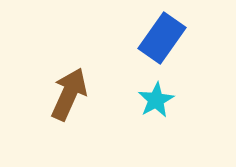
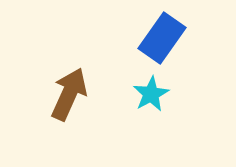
cyan star: moved 5 px left, 6 px up
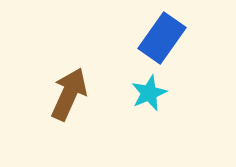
cyan star: moved 2 px left, 1 px up; rotated 6 degrees clockwise
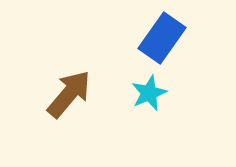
brown arrow: rotated 16 degrees clockwise
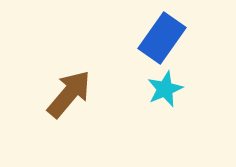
cyan star: moved 16 px right, 4 px up
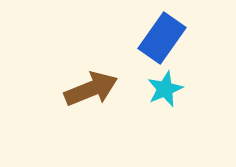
brown arrow: moved 22 px right, 5 px up; rotated 28 degrees clockwise
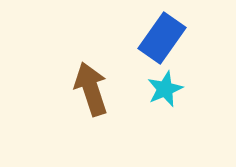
brown arrow: rotated 86 degrees counterclockwise
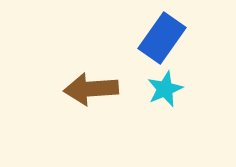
brown arrow: rotated 76 degrees counterclockwise
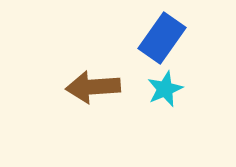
brown arrow: moved 2 px right, 2 px up
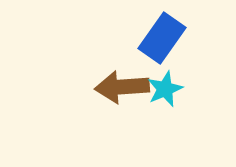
brown arrow: moved 29 px right
